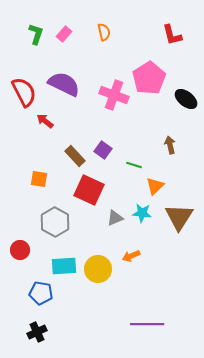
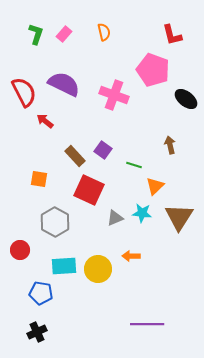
pink pentagon: moved 4 px right, 8 px up; rotated 20 degrees counterclockwise
orange arrow: rotated 24 degrees clockwise
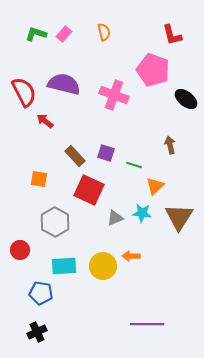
green L-shape: rotated 90 degrees counterclockwise
purple semicircle: rotated 12 degrees counterclockwise
purple square: moved 3 px right, 3 px down; rotated 18 degrees counterclockwise
yellow circle: moved 5 px right, 3 px up
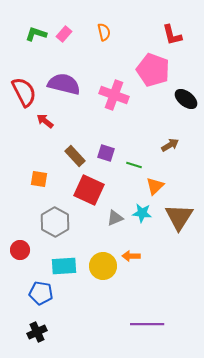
brown arrow: rotated 72 degrees clockwise
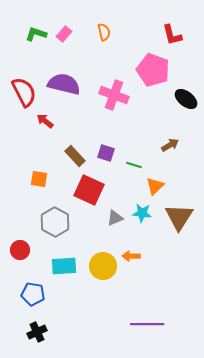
blue pentagon: moved 8 px left, 1 px down
